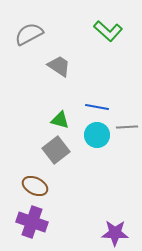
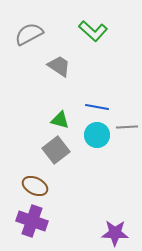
green L-shape: moved 15 px left
purple cross: moved 1 px up
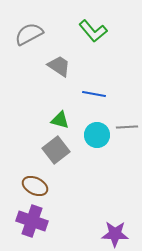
green L-shape: rotated 8 degrees clockwise
blue line: moved 3 px left, 13 px up
purple star: moved 1 px down
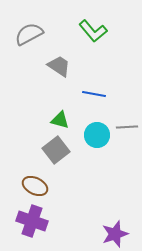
purple star: rotated 20 degrees counterclockwise
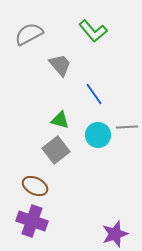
gray trapezoid: moved 1 px right, 1 px up; rotated 15 degrees clockwise
blue line: rotated 45 degrees clockwise
cyan circle: moved 1 px right
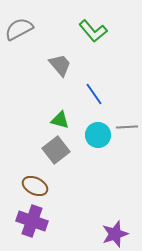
gray semicircle: moved 10 px left, 5 px up
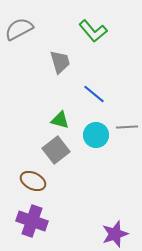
gray trapezoid: moved 3 px up; rotated 25 degrees clockwise
blue line: rotated 15 degrees counterclockwise
cyan circle: moved 2 px left
brown ellipse: moved 2 px left, 5 px up
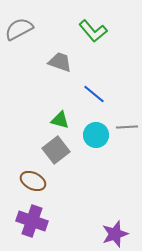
gray trapezoid: rotated 55 degrees counterclockwise
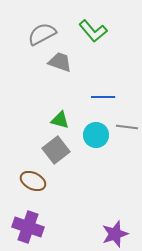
gray semicircle: moved 23 px right, 5 px down
blue line: moved 9 px right, 3 px down; rotated 40 degrees counterclockwise
gray line: rotated 10 degrees clockwise
purple cross: moved 4 px left, 6 px down
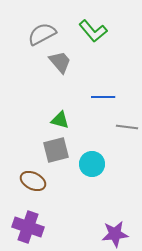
gray trapezoid: rotated 30 degrees clockwise
cyan circle: moved 4 px left, 29 px down
gray square: rotated 24 degrees clockwise
purple star: rotated 12 degrees clockwise
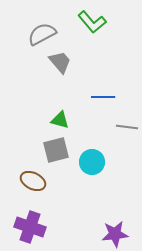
green L-shape: moved 1 px left, 9 px up
cyan circle: moved 2 px up
purple cross: moved 2 px right
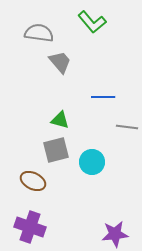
gray semicircle: moved 3 px left, 1 px up; rotated 36 degrees clockwise
